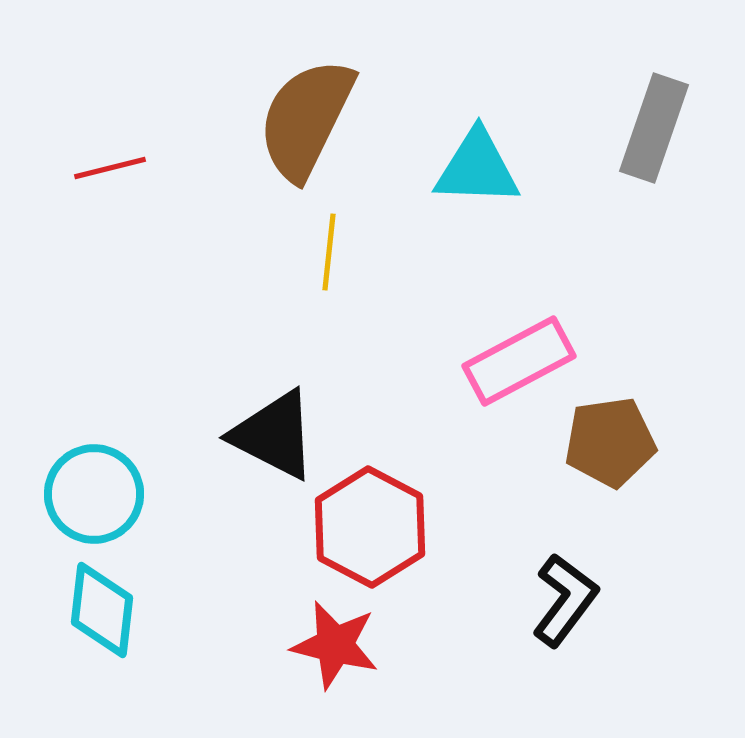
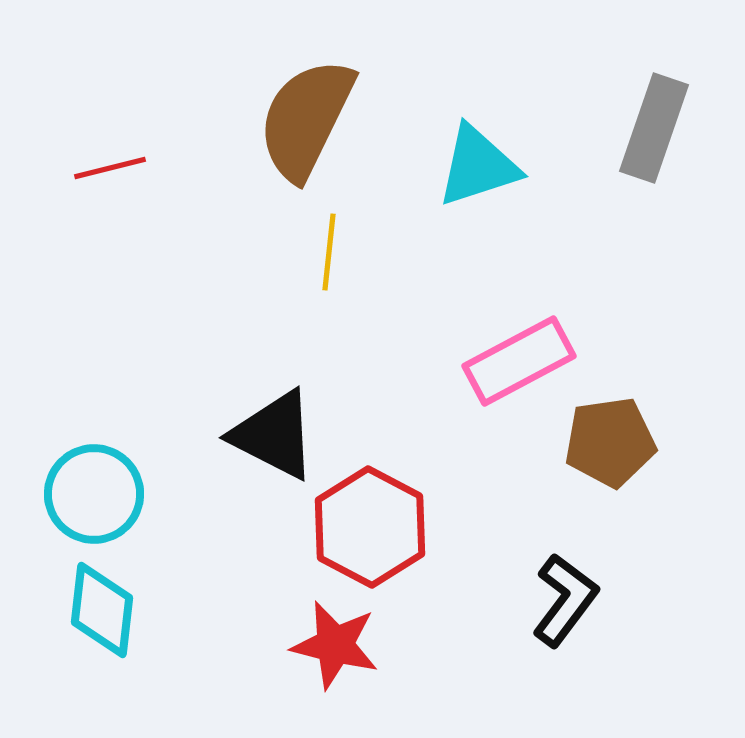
cyan triangle: moved 1 px right, 2 px up; rotated 20 degrees counterclockwise
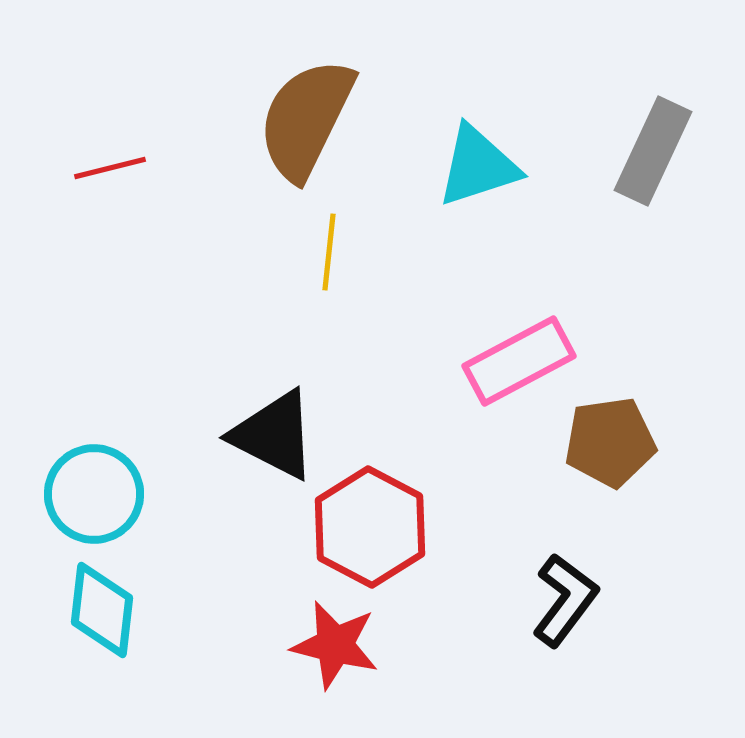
gray rectangle: moved 1 px left, 23 px down; rotated 6 degrees clockwise
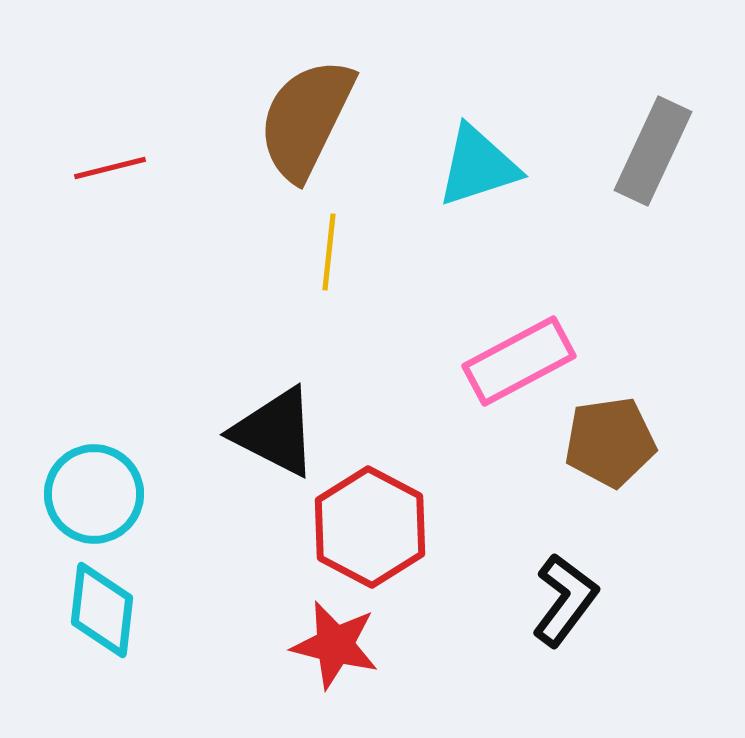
black triangle: moved 1 px right, 3 px up
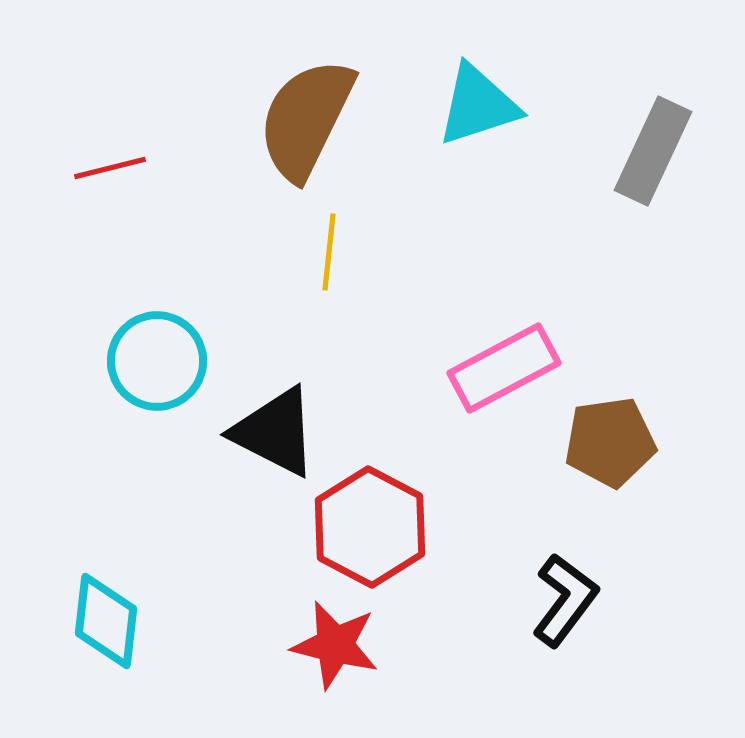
cyan triangle: moved 61 px up
pink rectangle: moved 15 px left, 7 px down
cyan circle: moved 63 px right, 133 px up
cyan diamond: moved 4 px right, 11 px down
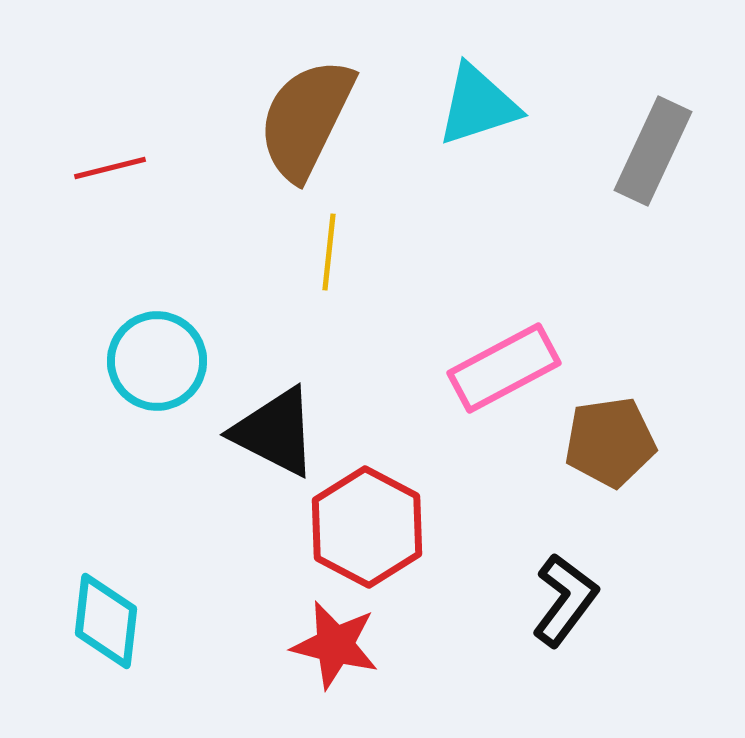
red hexagon: moved 3 px left
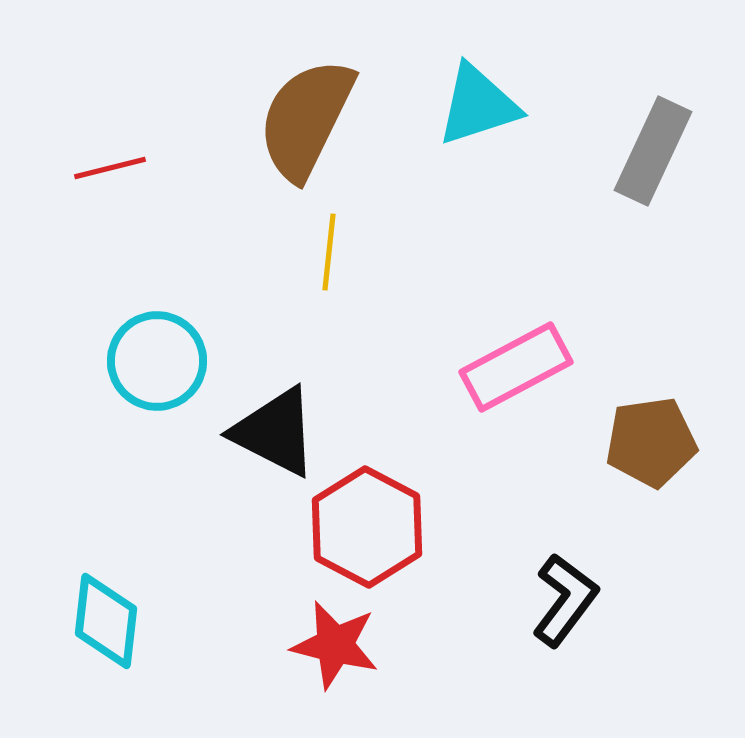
pink rectangle: moved 12 px right, 1 px up
brown pentagon: moved 41 px right
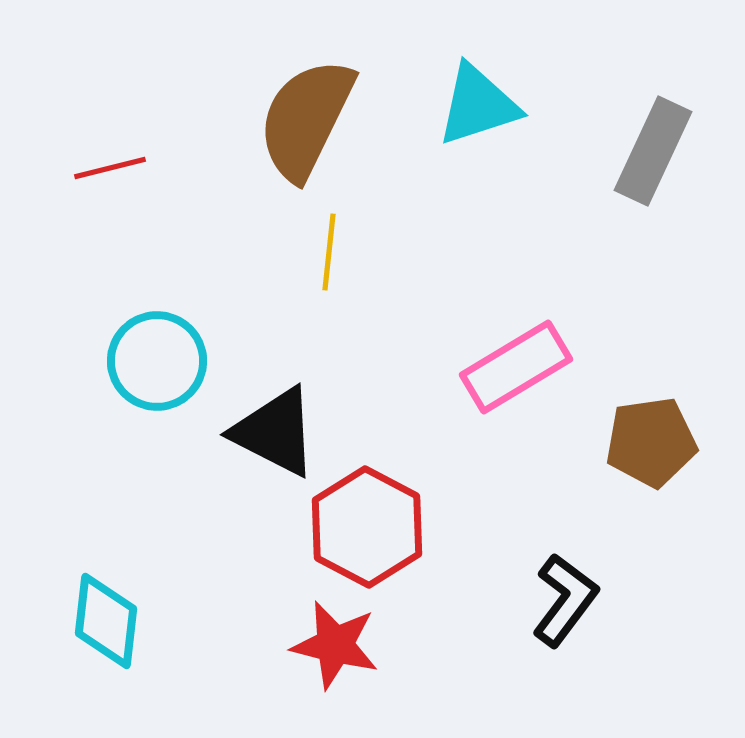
pink rectangle: rotated 3 degrees counterclockwise
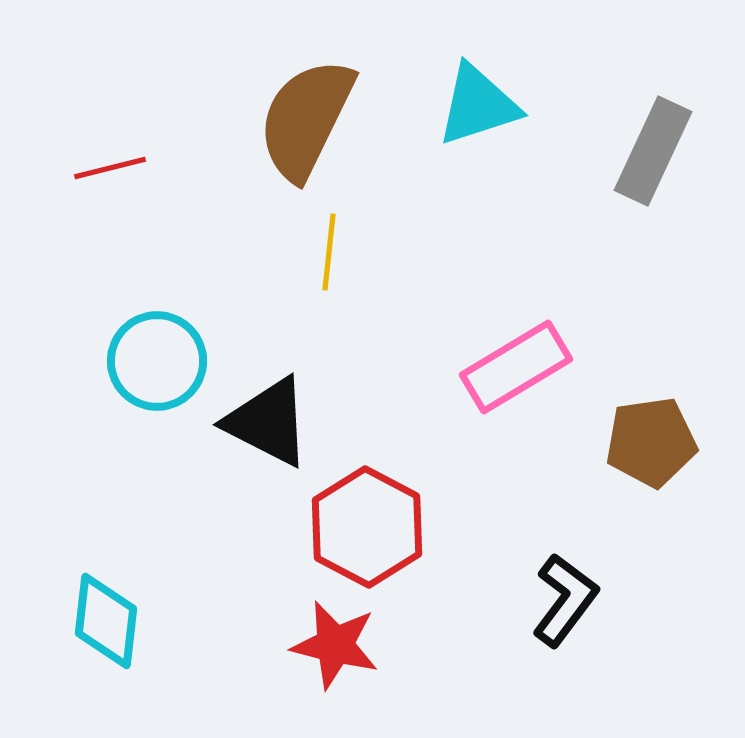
black triangle: moved 7 px left, 10 px up
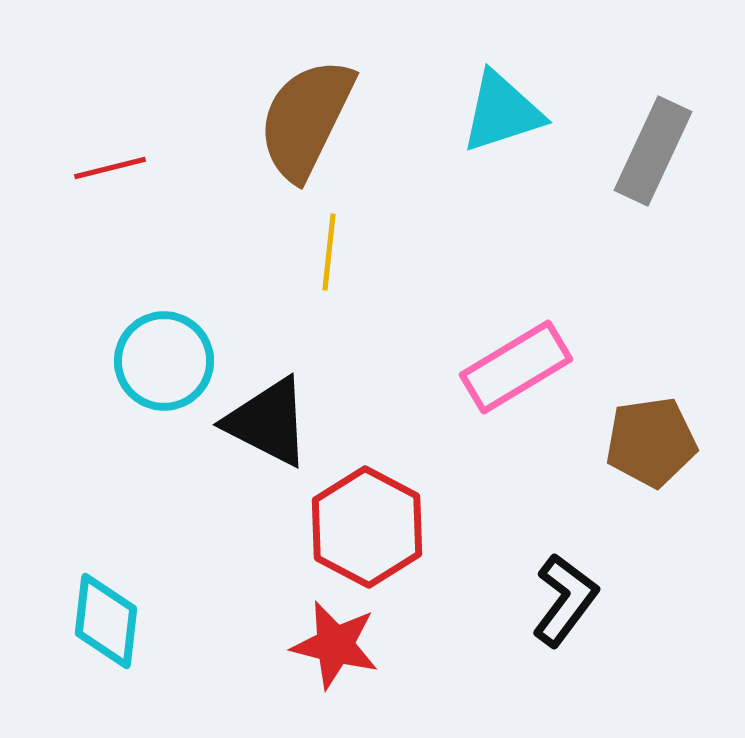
cyan triangle: moved 24 px right, 7 px down
cyan circle: moved 7 px right
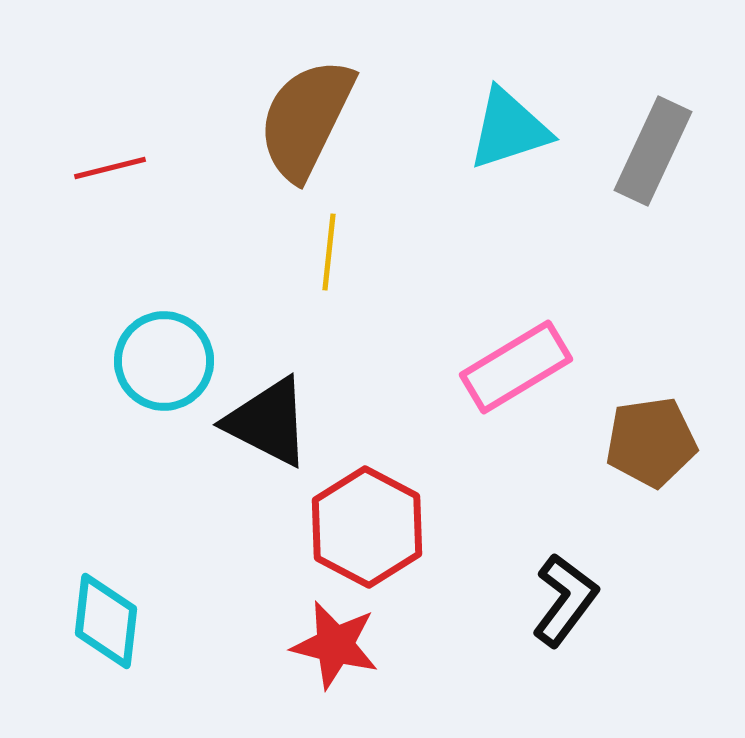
cyan triangle: moved 7 px right, 17 px down
